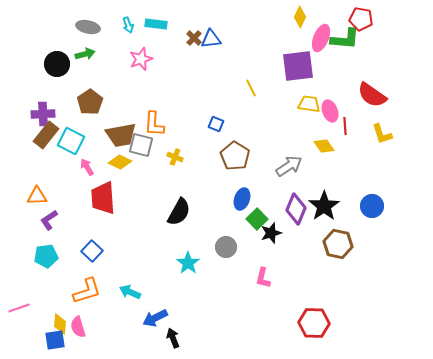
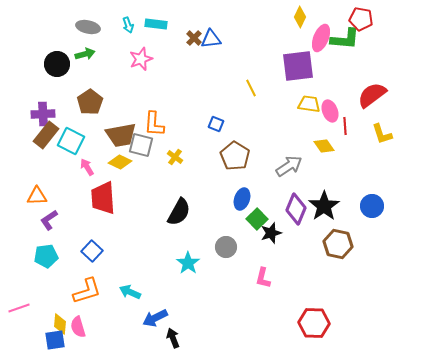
red semicircle at (372, 95): rotated 108 degrees clockwise
yellow cross at (175, 157): rotated 14 degrees clockwise
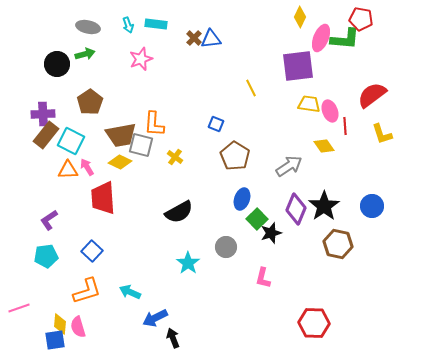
orange triangle at (37, 196): moved 31 px right, 26 px up
black semicircle at (179, 212): rotated 32 degrees clockwise
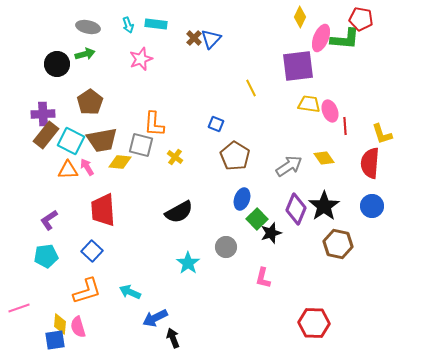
blue triangle at (211, 39): rotated 40 degrees counterclockwise
red semicircle at (372, 95): moved 2 px left, 68 px down; rotated 48 degrees counterclockwise
brown trapezoid at (121, 135): moved 19 px left, 5 px down
yellow diamond at (324, 146): moved 12 px down
yellow diamond at (120, 162): rotated 20 degrees counterclockwise
red trapezoid at (103, 198): moved 12 px down
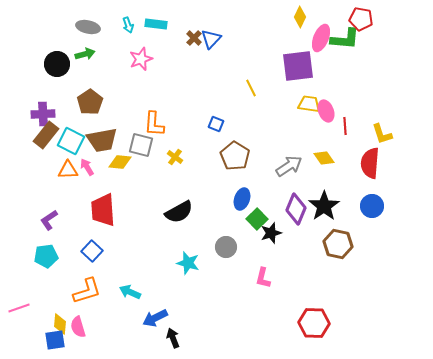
pink ellipse at (330, 111): moved 4 px left
cyan star at (188, 263): rotated 20 degrees counterclockwise
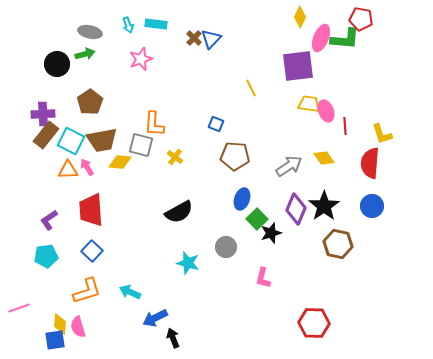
gray ellipse at (88, 27): moved 2 px right, 5 px down
brown pentagon at (235, 156): rotated 28 degrees counterclockwise
red trapezoid at (103, 210): moved 12 px left
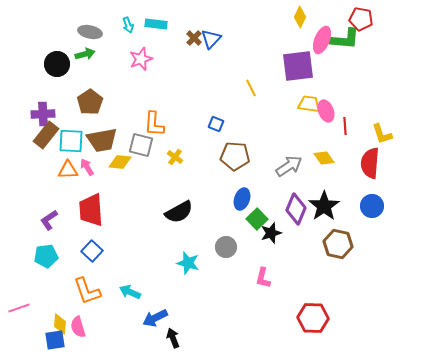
pink ellipse at (321, 38): moved 1 px right, 2 px down
cyan square at (71, 141): rotated 24 degrees counterclockwise
orange L-shape at (87, 291): rotated 88 degrees clockwise
red hexagon at (314, 323): moved 1 px left, 5 px up
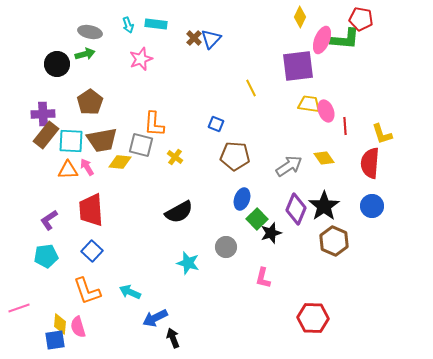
brown hexagon at (338, 244): moved 4 px left, 3 px up; rotated 12 degrees clockwise
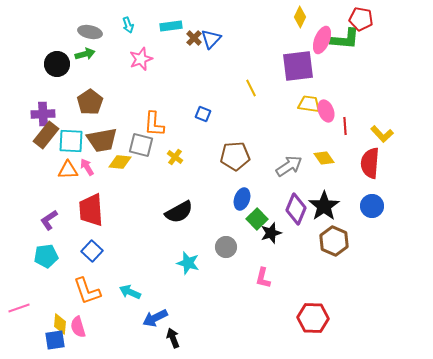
cyan rectangle at (156, 24): moved 15 px right, 2 px down; rotated 15 degrees counterclockwise
blue square at (216, 124): moved 13 px left, 10 px up
yellow L-shape at (382, 134): rotated 25 degrees counterclockwise
brown pentagon at (235, 156): rotated 8 degrees counterclockwise
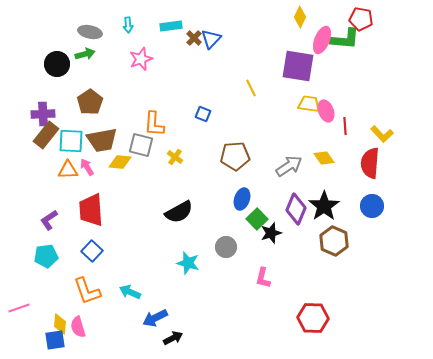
cyan arrow at (128, 25): rotated 14 degrees clockwise
purple square at (298, 66): rotated 16 degrees clockwise
black arrow at (173, 338): rotated 84 degrees clockwise
